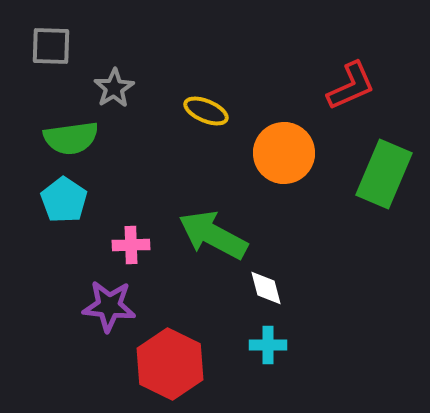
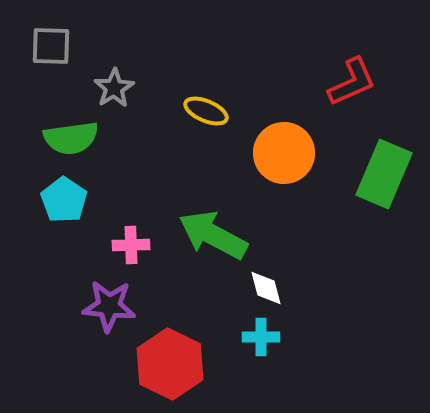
red L-shape: moved 1 px right, 4 px up
cyan cross: moved 7 px left, 8 px up
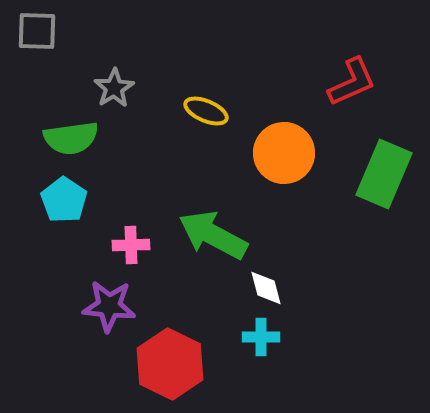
gray square: moved 14 px left, 15 px up
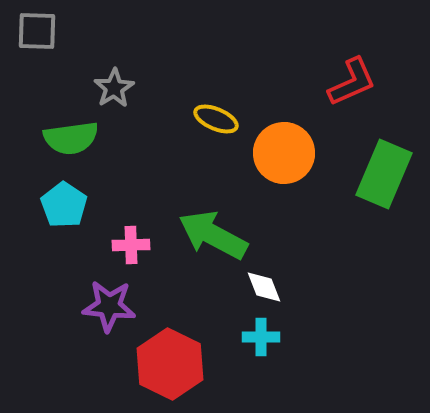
yellow ellipse: moved 10 px right, 8 px down
cyan pentagon: moved 5 px down
white diamond: moved 2 px left, 1 px up; rotated 6 degrees counterclockwise
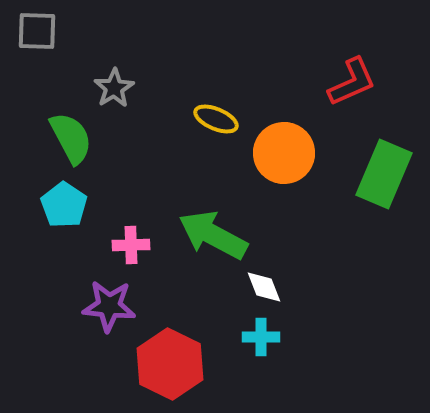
green semicircle: rotated 110 degrees counterclockwise
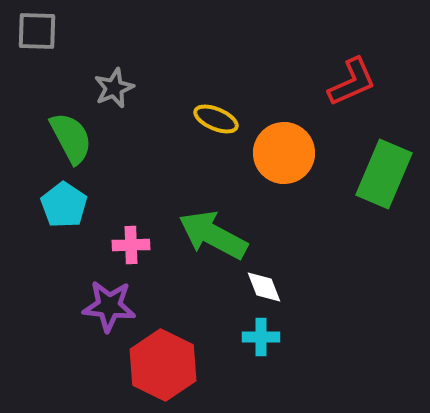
gray star: rotated 9 degrees clockwise
red hexagon: moved 7 px left, 1 px down
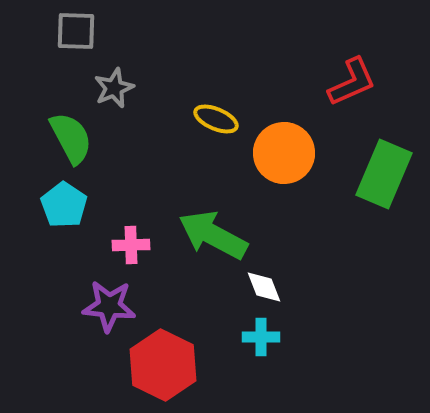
gray square: moved 39 px right
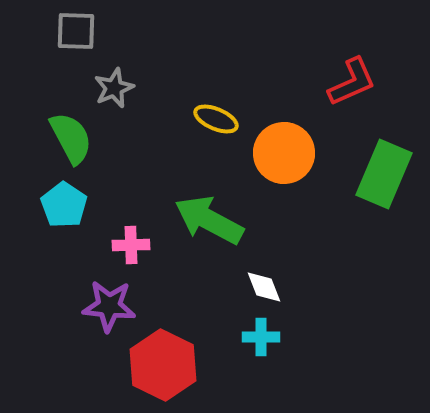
green arrow: moved 4 px left, 15 px up
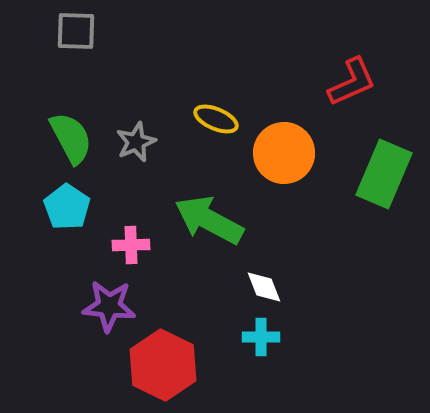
gray star: moved 22 px right, 54 px down
cyan pentagon: moved 3 px right, 2 px down
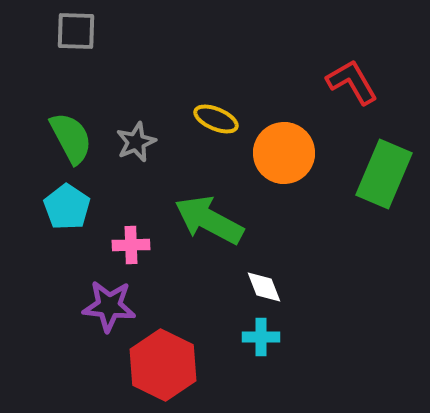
red L-shape: rotated 96 degrees counterclockwise
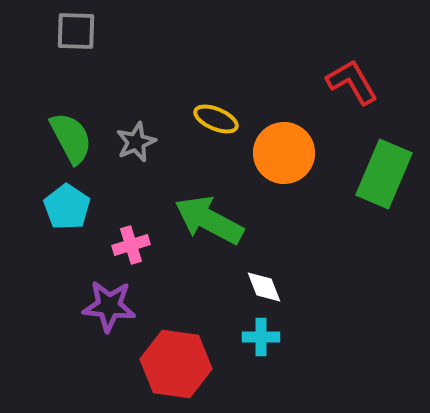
pink cross: rotated 15 degrees counterclockwise
red hexagon: moved 13 px right, 1 px up; rotated 18 degrees counterclockwise
